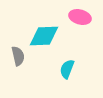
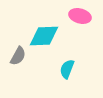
pink ellipse: moved 1 px up
gray semicircle: rotated 42 degrees clockwise
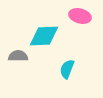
gray semicircle: rotated 120 degrees counterclockwise
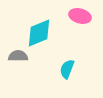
cyan diamond: moved 5 px left, 3 px up; rotated 20 degrees counterclockwise
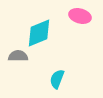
cyan semicircle: moved 10 px left, 10 px down
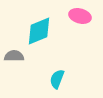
cyan diamond: moved 2 px up
gray semicircle: moved 4 px left
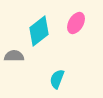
pink ellipse: moved 4 px left, 7 px down; rotated 75 degrees counterclockwise
cyan diamond: rotated 16 degrees counterclockwise
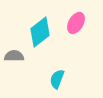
cyan diamond: moved 1 px right, 1 px down
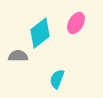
cyan diamond: moved 1 px down
gray semicircle: moved 4 px right
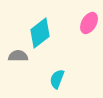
pink ellipse: moved 13 px right
